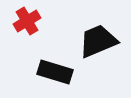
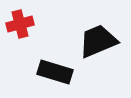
red cross: moved 7 px left, 3 px down; rotated 16 degrees clockwise
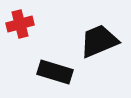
black trapezoid: moved 1 px right
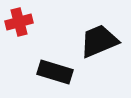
red cross: moved 1 px left, 2 px up
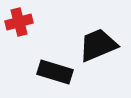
black trapezoid: moved 1 px left, 4 px down
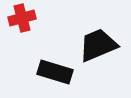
red cross: moved 3 px right, 4 px up
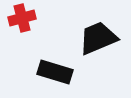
black trapezoid: moved 7 px up
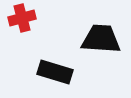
black trapezoid: moved 3 px right, 1 px down; rotated 27 degrees clockwise
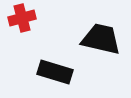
black trapezoid: rotated 9 degrees clockwise
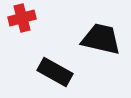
black rectangle: rotated 12 degrees clockwise
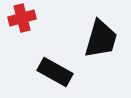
black trapezoid: rotated 93 degrees clockwise
